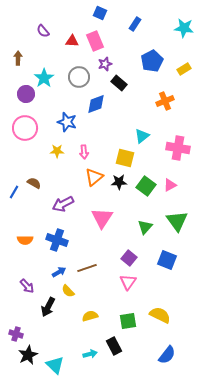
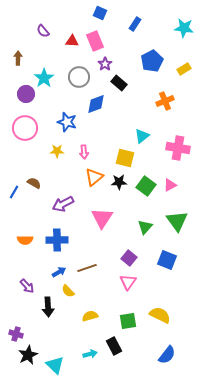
purple star at (105, 64): rotated 16 degrees counterclockwise
blue cross at (57, 240): rotated 20 degrees counterclockwise
black arrow at (48, 307): rotated 30 degrees counterclockwise
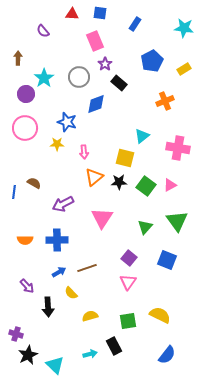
blue square at (100, 13): rotated 16 degrees counterclockwise
red triangle at (72, 41): moved 27 px up
yellow star at (57, 151): moved 7 px up
blue line at (14, 192): rotated 24 degrees counterclockwise
yellow semicircle at (68, 291): moved 3 px right, 2 px down
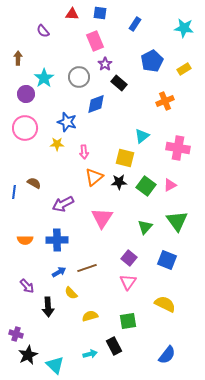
yellow semicircle at (160, 315): moved 5 px right, 11 px up
